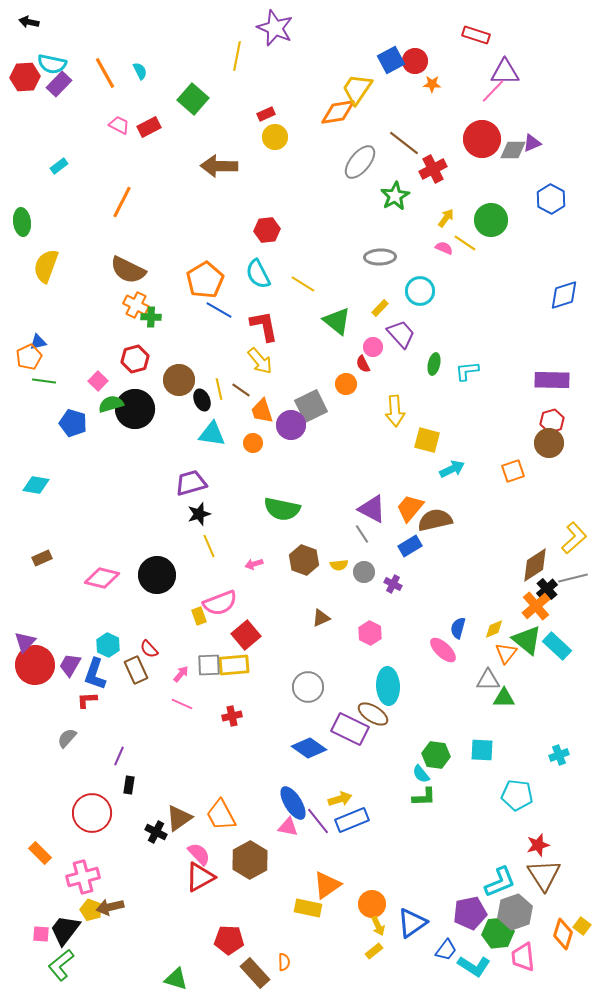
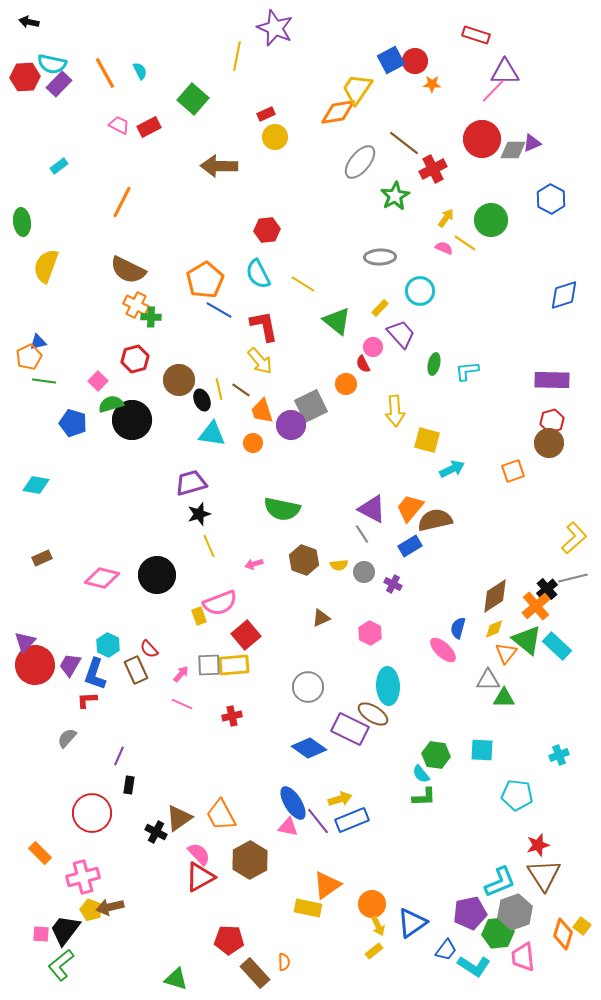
black circle at (135, 409): moved 3 px left, 11 px down
brown diamond at (535, 565): moved 40 px left, 31 px down
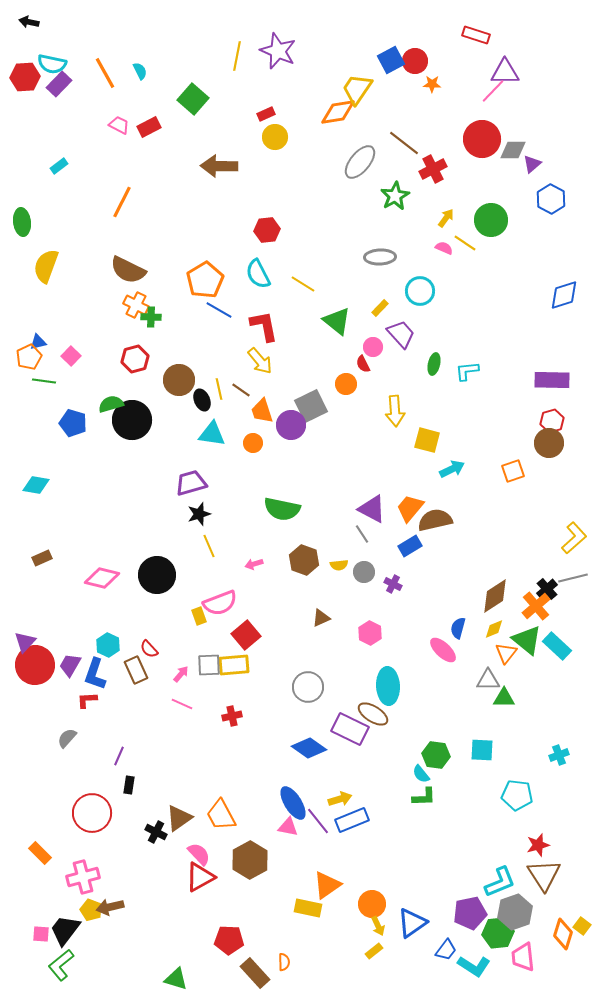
purple star at (275, 28): moved 3 px right, 23 px down
purple triangle at (532, 143): moved 21 px down; rotated 18 degrees counterclockwise
pink square at (98, 381): moved 27 px left, 25 px up
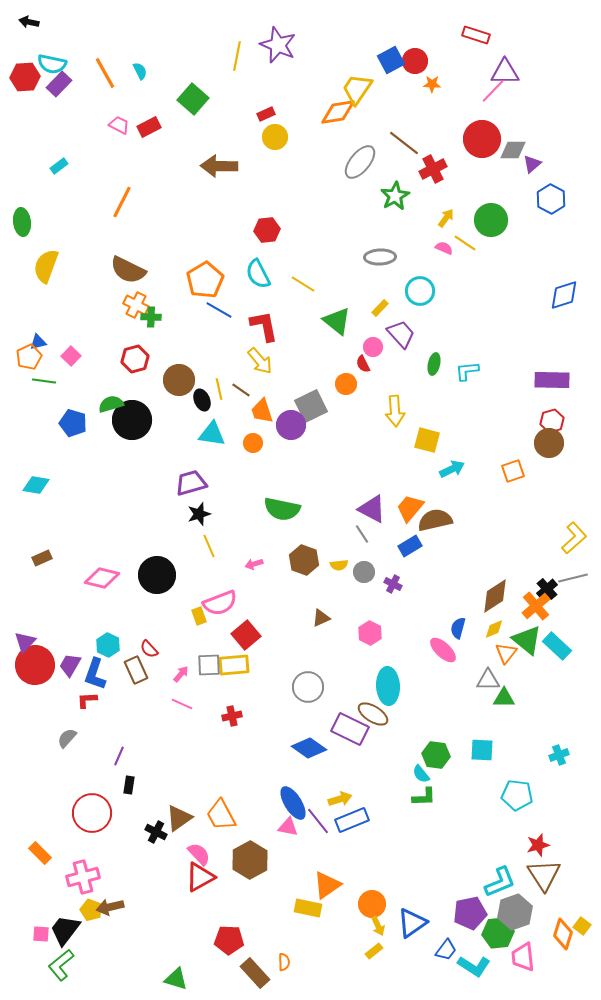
purple star at (278, 51): moved 6 px up
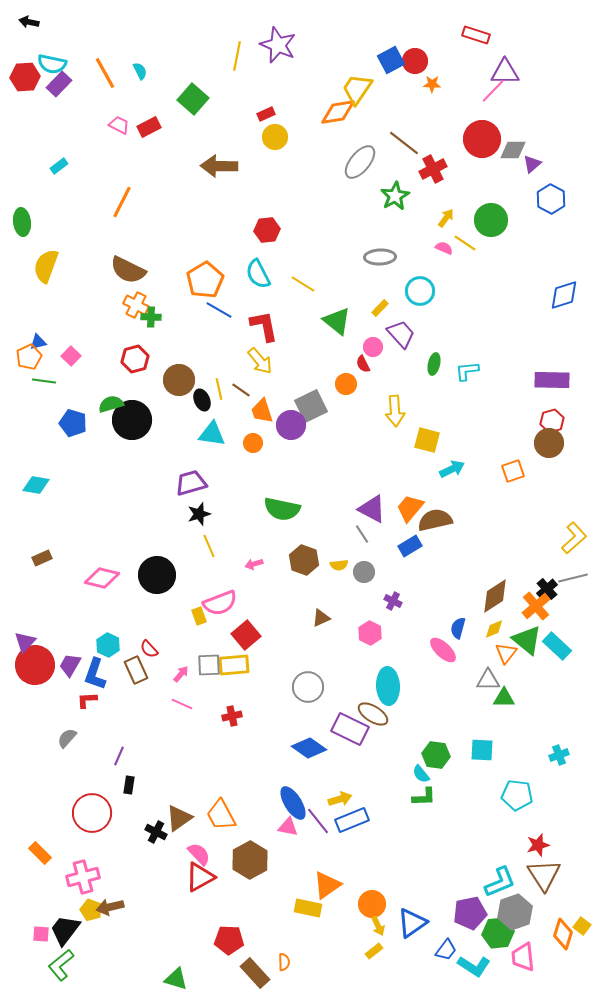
purple cross at (393, 584): moved 17 px down
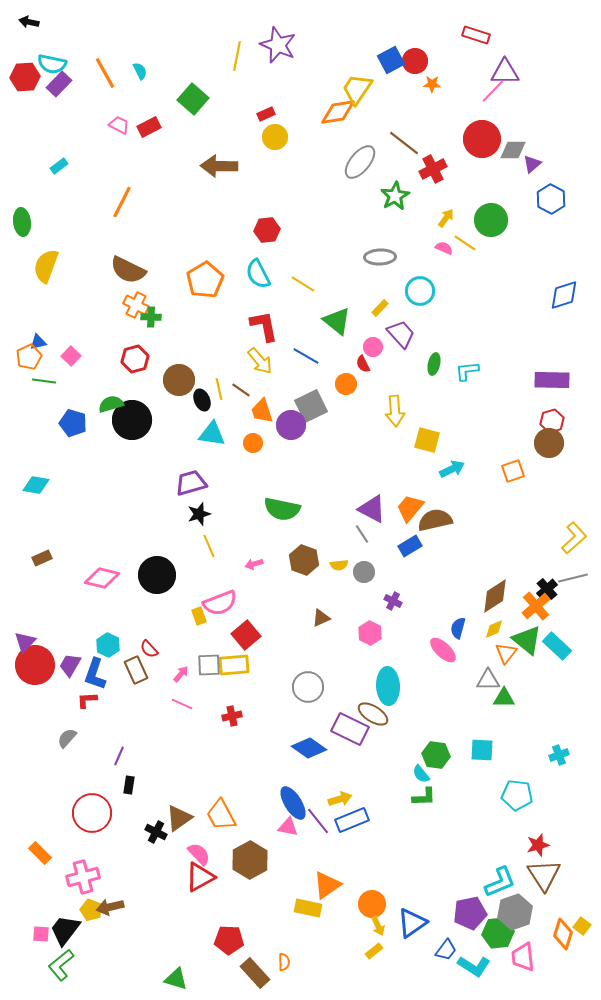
blue line at (219, 310): moved 87 px right, 46 px down
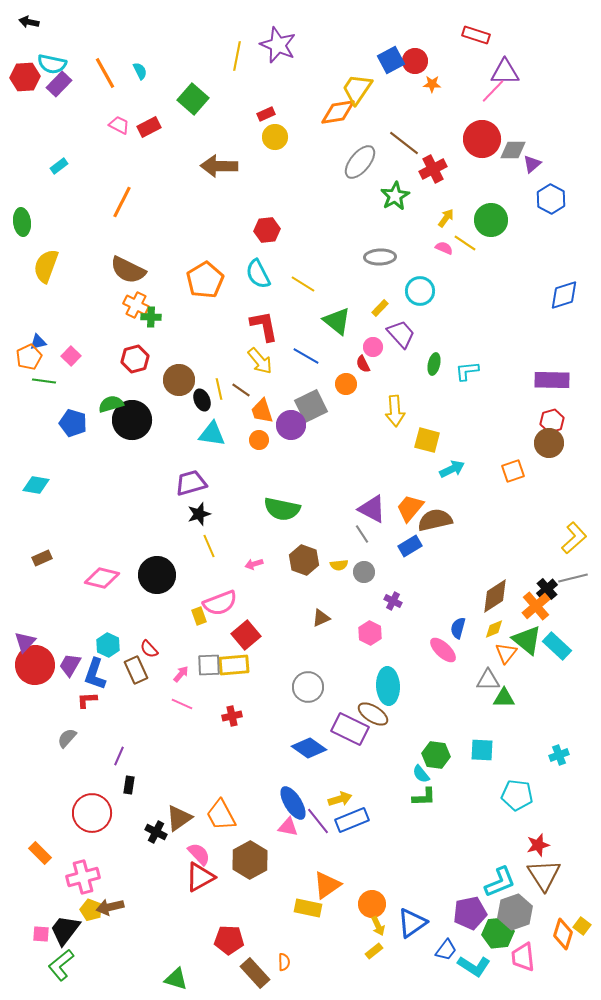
orange circle at (253, 443): moved 6 px right, 3 px up
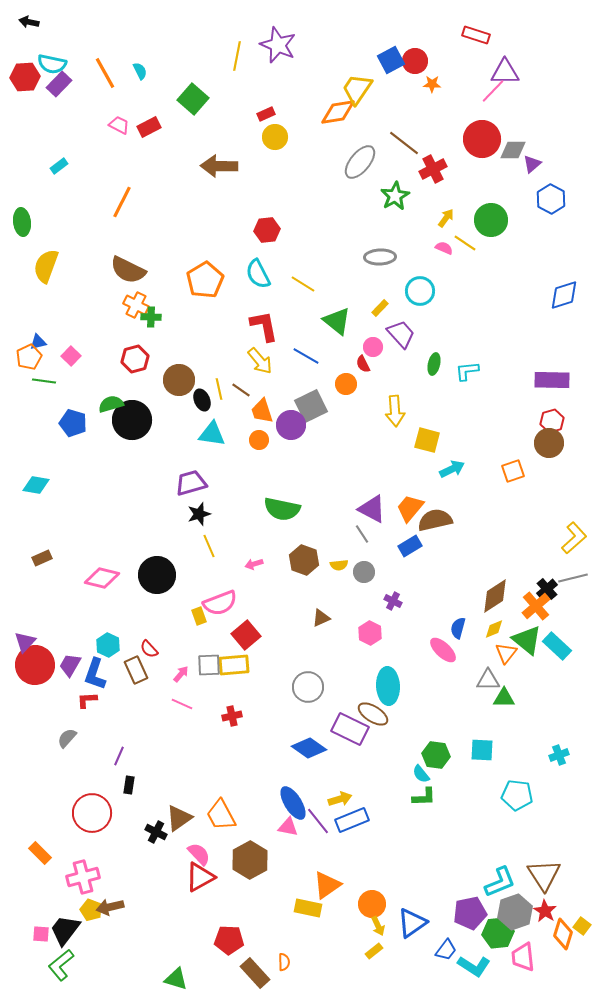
red star at (538, 845): moved 7 px right, 66 px down; rotated 25 degrees counterclockwise
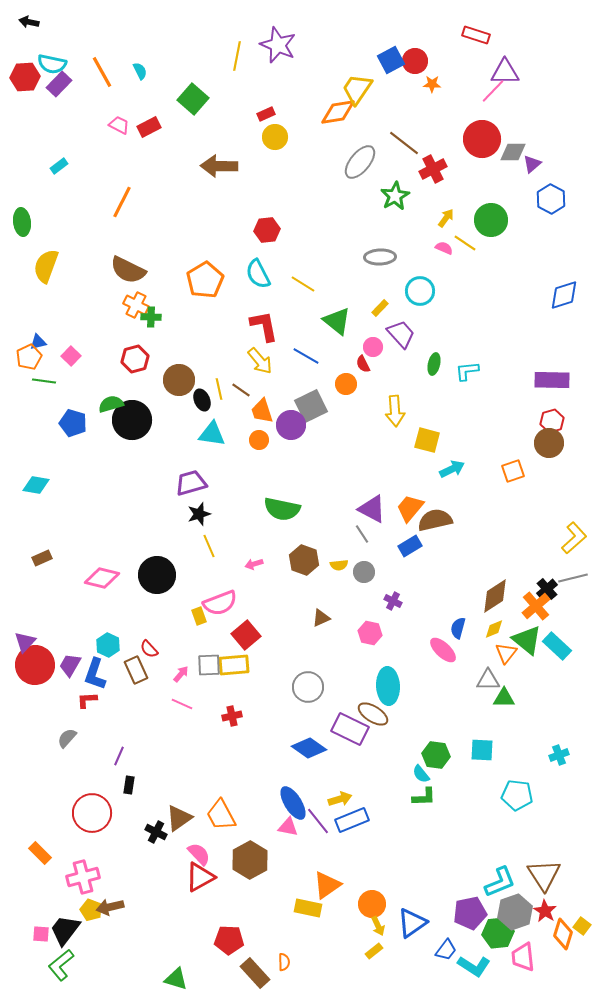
orange line at (105, 73): moved 3 px left, 1 px up
gray diamond at (513, 150): moved 2 px down
pink hexagon at (370, 633): rotated 15 degrees counterclockwise
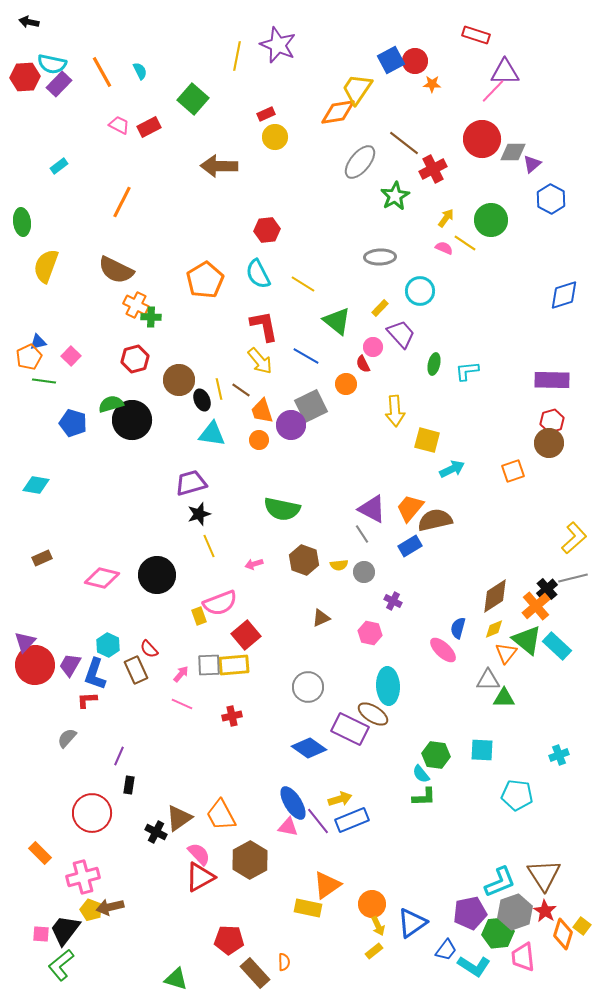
brown semicircle at (128, 270): moved 12 px left
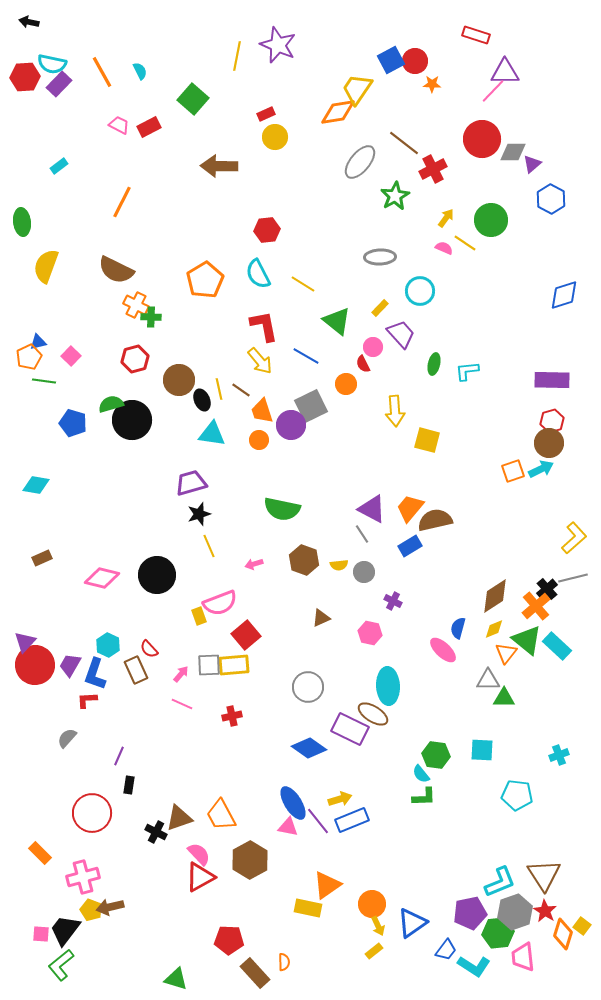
cyan arrow at (452, 469): moved 89 px right
brown triangle at (179, 818): rotated 16 degrees clockwise
